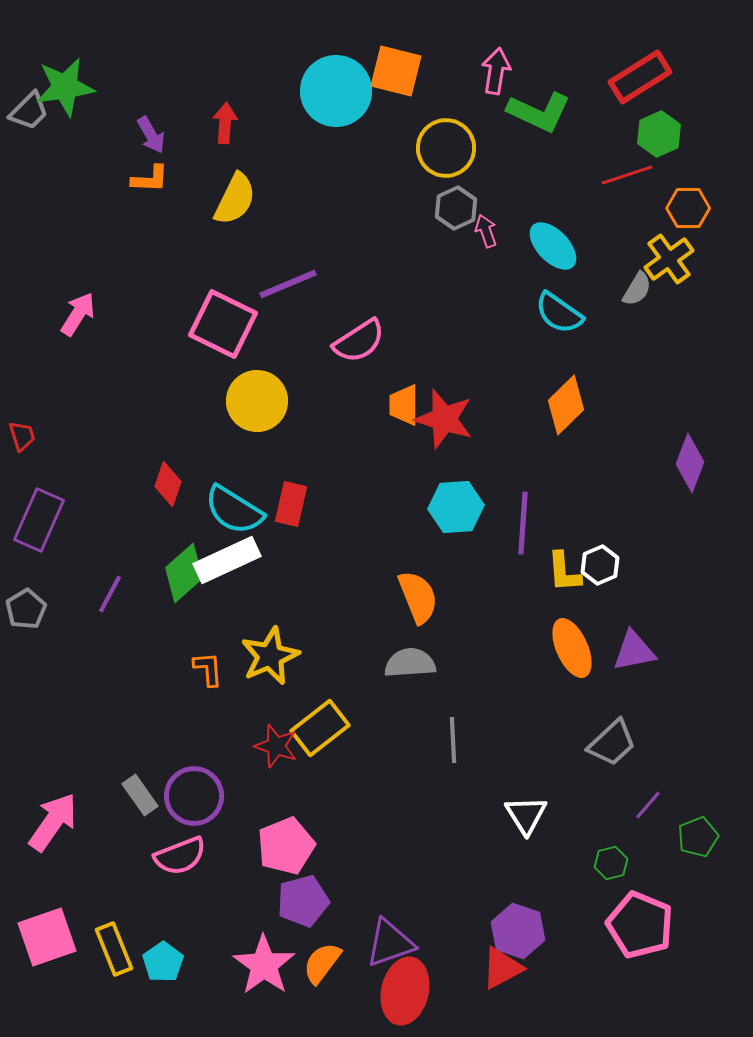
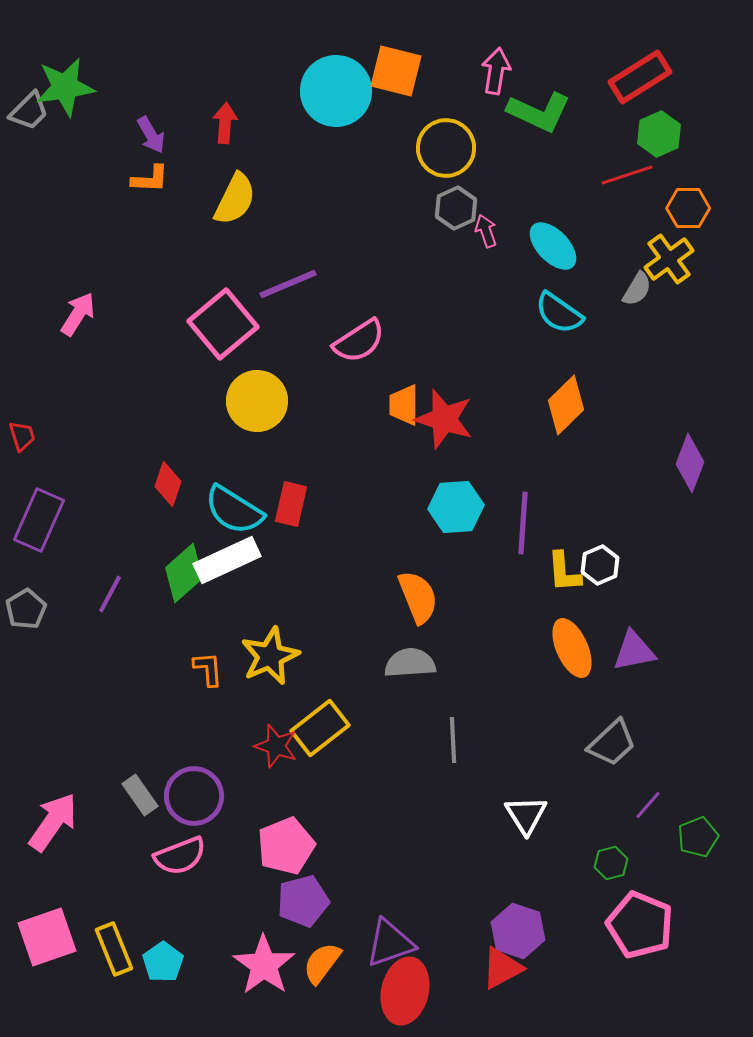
pink square at (223, 324): rotated 24 degrees clockwise
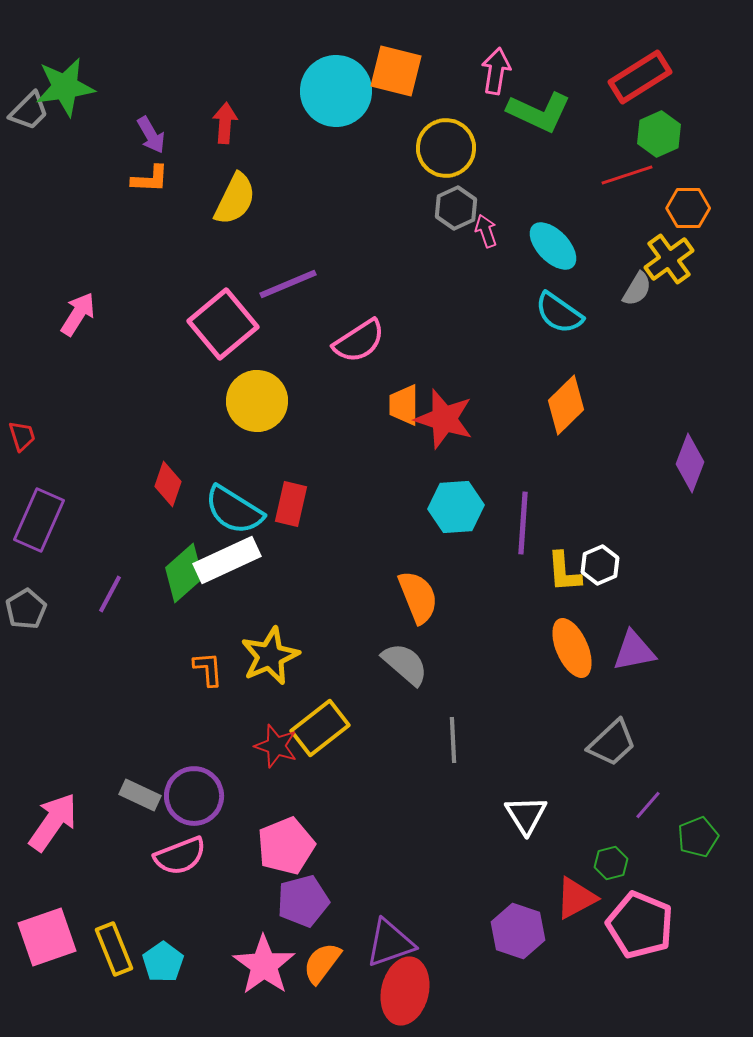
gray semicircle at (410, 663): moved 5 px left, 1 px down; rotated 45 degrees clockwise
gray rectangle at (140, 795): rotated 30 degrees counterclockwise
red triangle at (502, 968): moved 74 px right, 70 px up
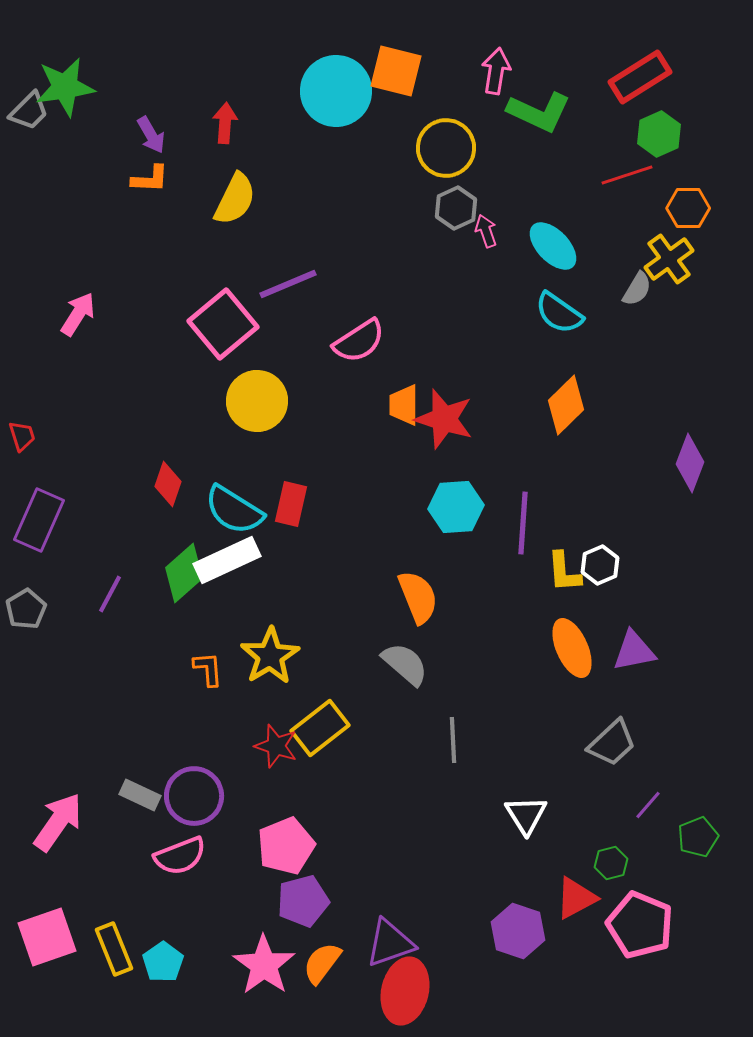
yellow star at (270, 656): rotated 8 degrees counterclockwise
pink arrow at (53, 822): moved 5 px right
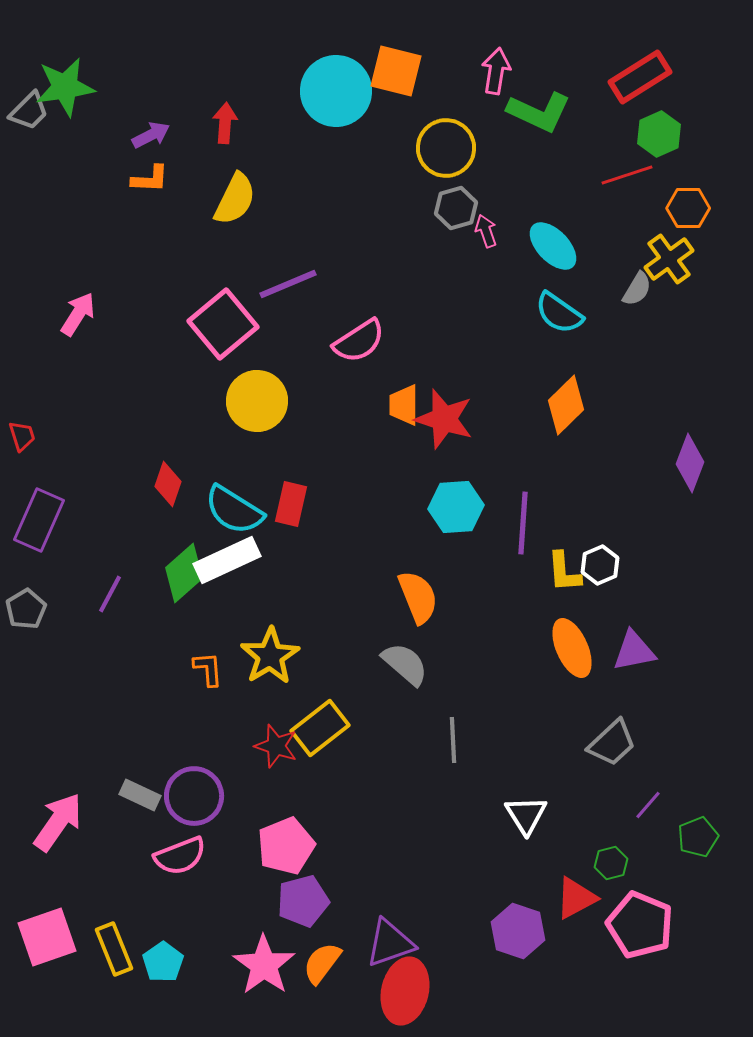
purple arrow at (151, 135): rotated 87 degrees counterclockwise
gray hexagon at (456, 208): rotated 9 degrees clockwise
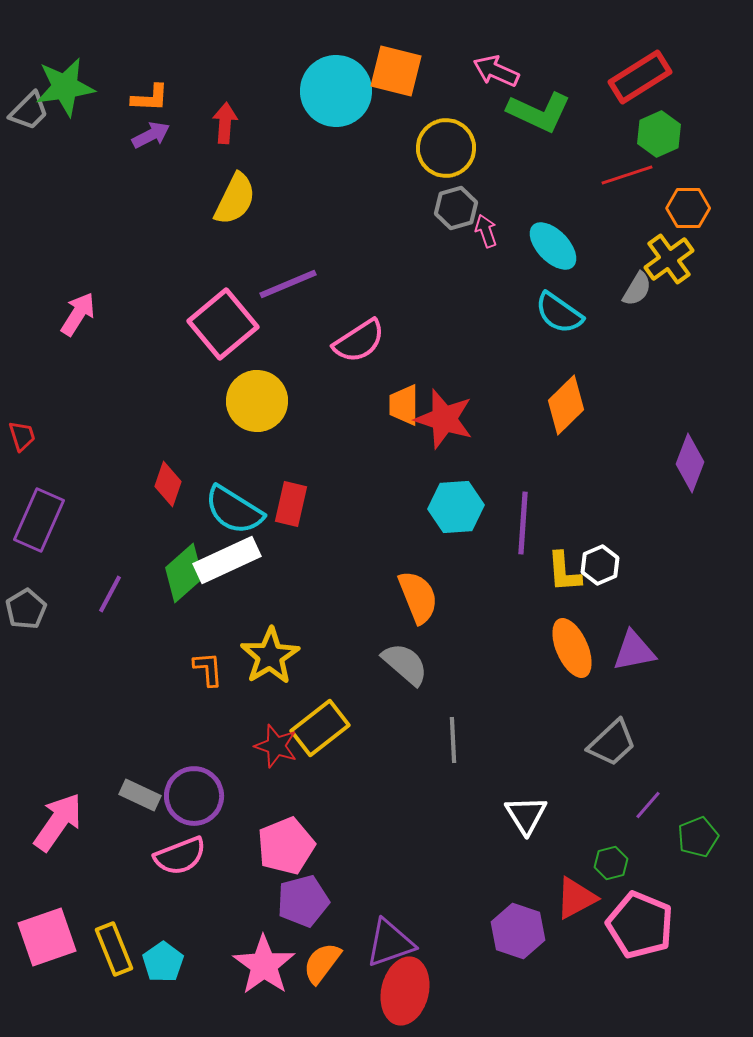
pink arrow at (496, 71): rotated 75 degrees counterclockwise
orange L-shape at (150, 179): moved 81 px up
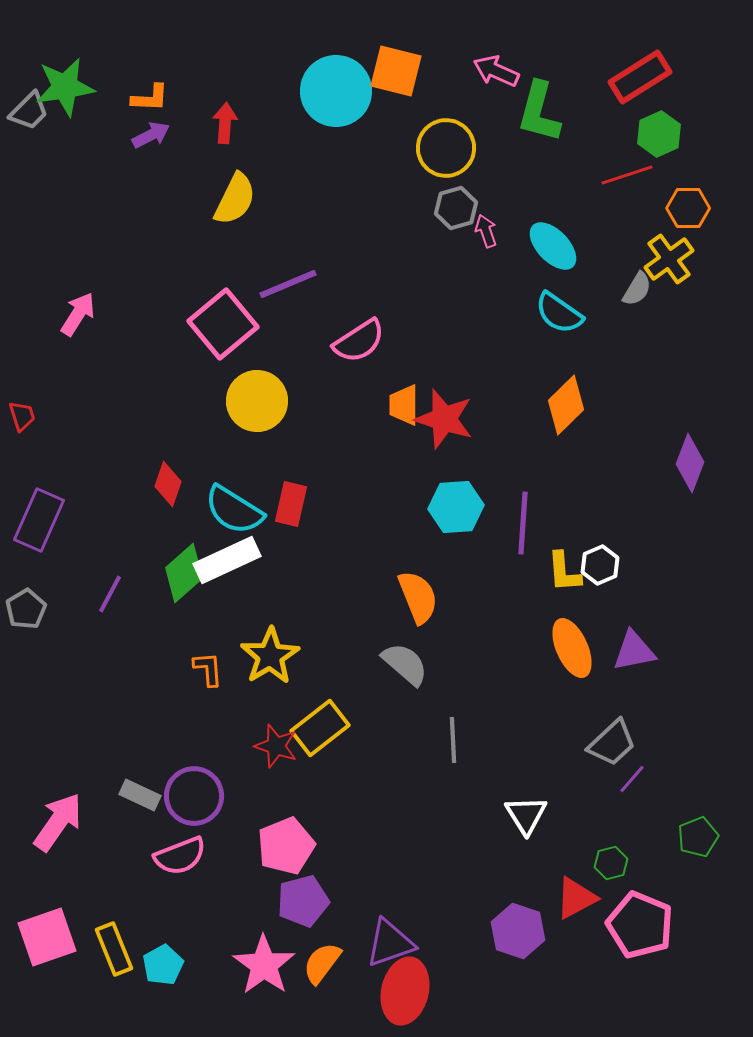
green L-shape at (539, 112): rotated 80 degrees clockwise
red trapezoid at (22, 436): moved 20 px up
purple line at (648, 805): moved 16 px left, 26 px up
cyan pentagon at (163, 962): moved 3 px down; rotated 6 degrees clockwise
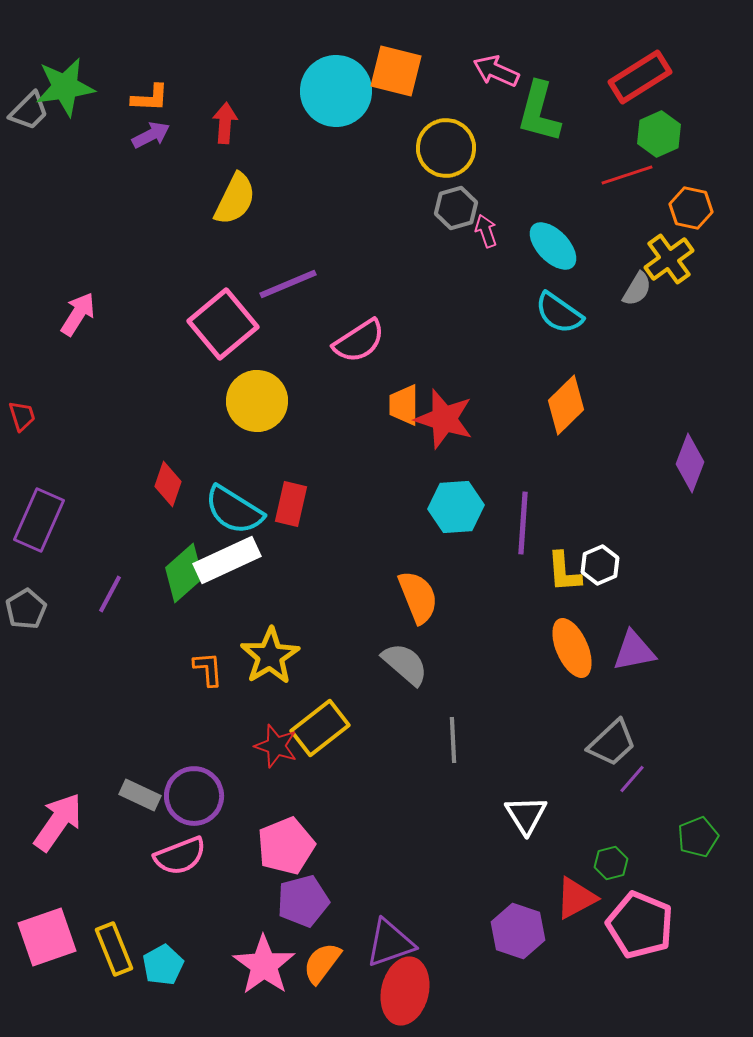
orange hexagon at (688, 208): moved 3 px right; rotated 12 degrees clockwise
